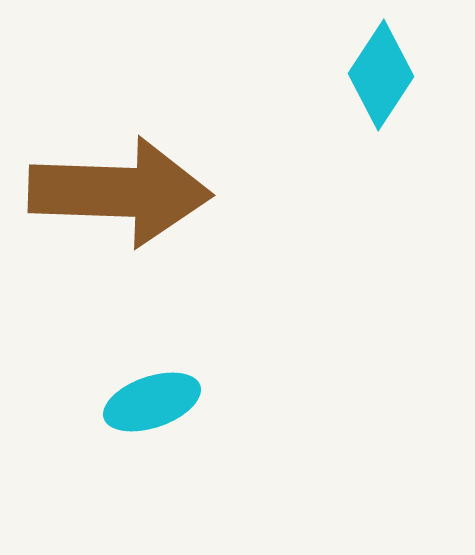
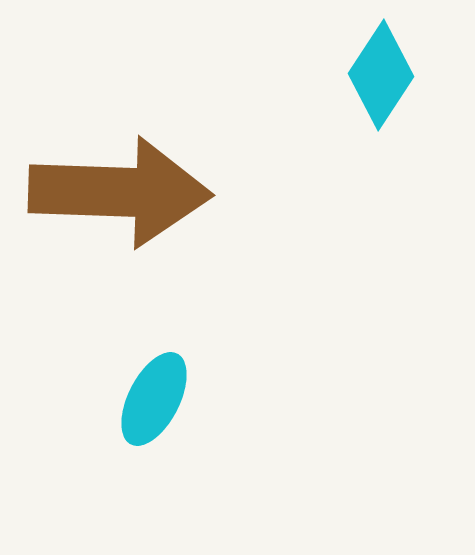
cyan ellipse: moved 2 px right, 3 px up; rotated 44 degrees counterclockwise
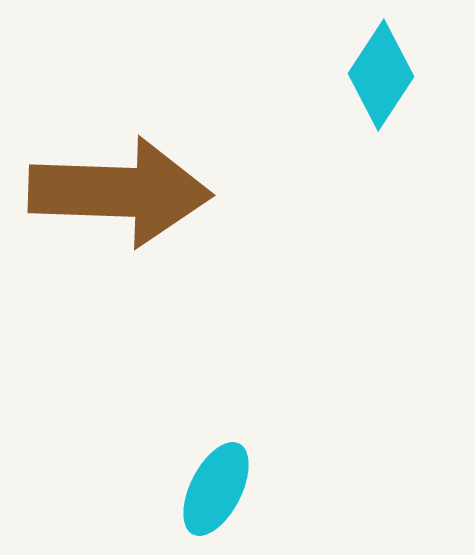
cyan ellipse: moved 62 px right, 90 px down
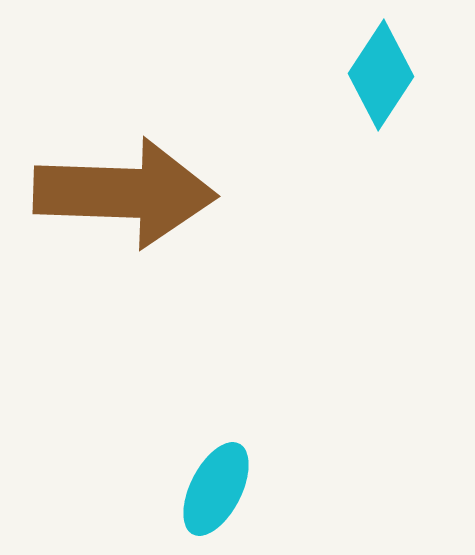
brown arrow: moved 5 px right, 1 px down
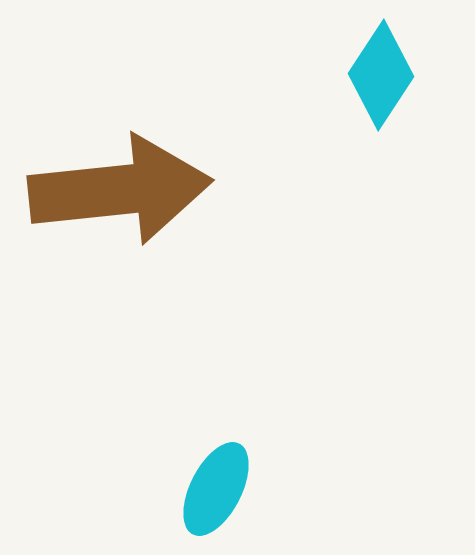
brown arrow: moved 5 px left, 3 px up; rotated 8 degrees counterclockwise
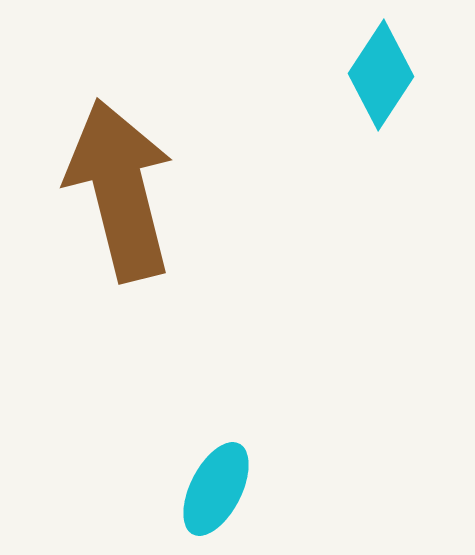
brown arrow: rotated 98 degrees counterclockwise
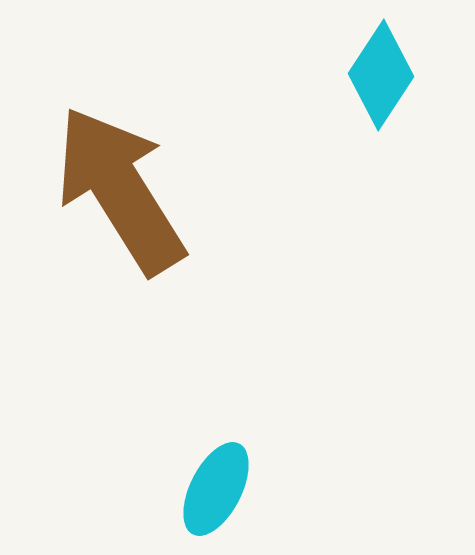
brown arrow: rotated 18 degrees counterclockwise
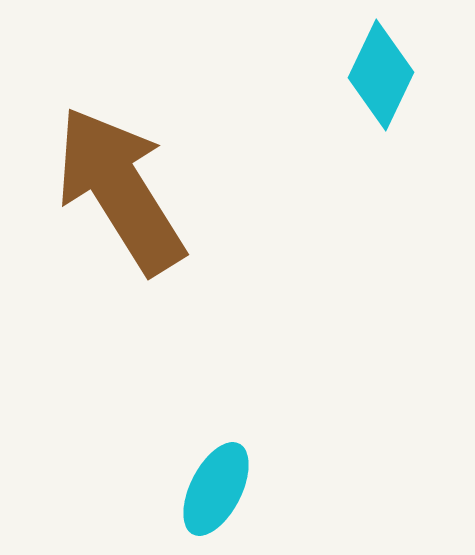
cyan diamond: rotated 8 degrees counterclockwise
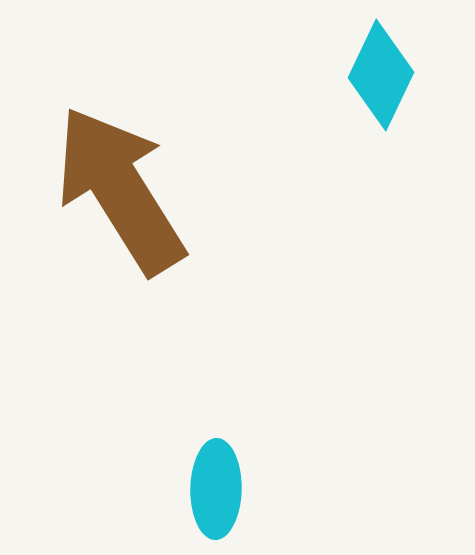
cyan ellipse: rotated 26 degrees counterclockwise
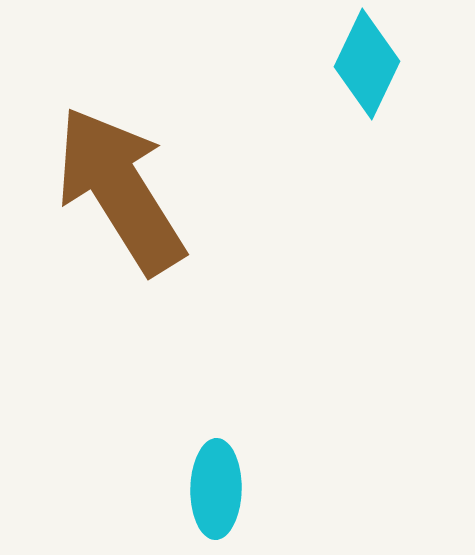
cyan diamond: moved 14 px left, 11 px up
